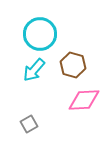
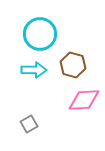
cyan arrow: rotated 130 degrees counterclockwise
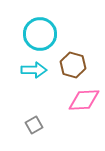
gray square: moved 5 px right, 1 px down
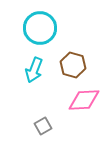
cyan circle: moved 6 px up
cyan arrow: rotated 110 degrees clockwise
gray square: moved 9 px right, 1 px down
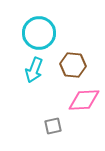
cyan circle: moved 1 px left, 5 px down
brown hexagon: rotated 10 degrees counterclockwise
gray square: moved 10 px right; rotated 18 degrees clockwise
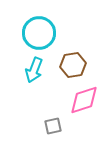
brown hexagon: rotated 15 degrees counterclockwise
pink diamond: rotated 16 degrees counterclockwise
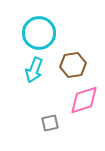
gray square: moved 3 px left, 3 px up
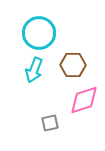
brown hexagon: rotated 10 degrees clockwise
